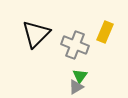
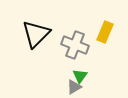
gray triangle: moved 2 px left
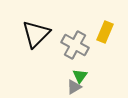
gray cross: rotated 8 degrees clockwise
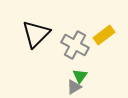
yellow rectangle: moved 1 px left, 3 px down; rotated 30 degrees clockwise
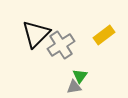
gray cross: moved 14 px left; rotated 28 degrees clockwise
gray triangle: rotated 21 degrees clockwise
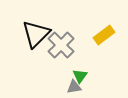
gray cross: rotated 12 degrees counterclockwise
